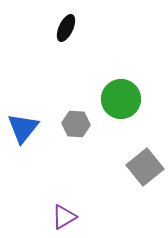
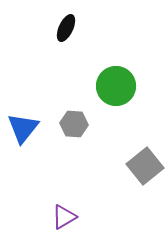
green circle: moved 5 px left, 13 px up
gray hexagon: moved 2 px left
gray square: moved 1 px up
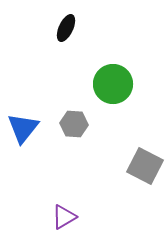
green circle: moved 3 px left, 2 px up
gray square: rotated 24 degrees counterclockwise
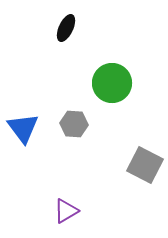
green circle: moved 1 px left, 1 px up
blue triangle: rotated 16 degrees counterclockwise
gray square: moved 1 px up
purple triangle: moved 2 px right, 6 px up
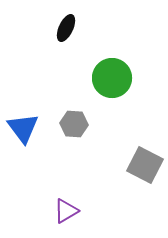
green circle: moved 5 px up
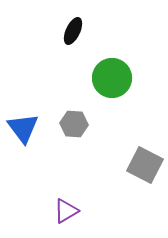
black ellipse: moved 7 px right, 3 px down
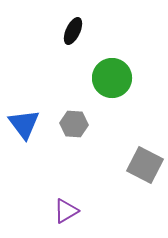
blue triangle: moved 1 px right, 4 px up
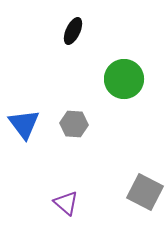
green circle: moved 12 px right, 1 px down
gray square: moved 27 px down
purple triangle: moved 8 px up; rotated 48 degrees counterclockwise
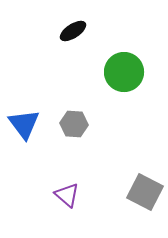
black ellipse: rotated 32 degrees clockwise
green circle: moved 7 px up
purple triangle: moved 1 px right, 8 px up
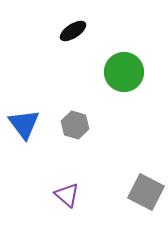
gray hexagon: moved 1 px right, 1 px down; rotated 12 degrees clockwise
gray square: moved 1 px right
